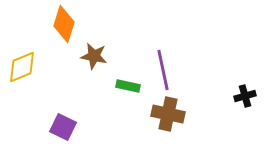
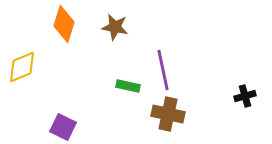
brown star: moved 21 px right, 29 px up
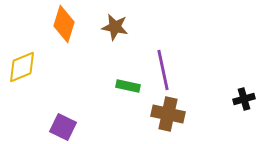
black cross: moved 1 px left, 3 px down
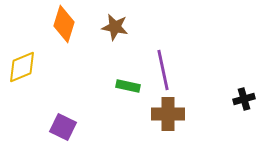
brown cross: rotated 12 degrees counterclockwise
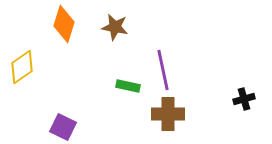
yellow diamond: rotated 12 degrees counterclockwise
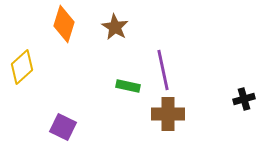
brown star: rotated 20 degrees clockwise
yellow diamond: rotated 8 degrees counterclockwise
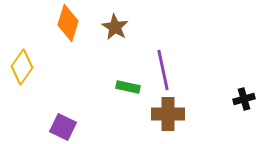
orange diamond: moved 4 px right, 1 px up
yellow diamond: rotated 12 degrees counterclockwise
green rectangle: moved 1 px down
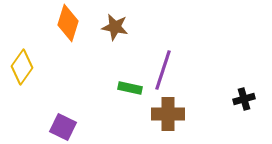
brown star: rotated 20 degrees counterclockwise
purple line: rotated 30 degrees clockwise
green rectangle: moved 2 px right, 1 px down
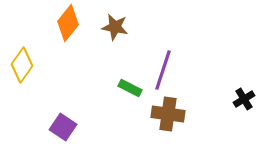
orange diamond: rotated 21 degrees clockwise
yellow diamond: moved 2 px up
green rectangle: rotated 15 degrees clockwise
black cross: rotated 15 degrees counterclockwise
brown cross: rotated 8 degrees clockwise
purple square: rotated 8 degrees clockwise
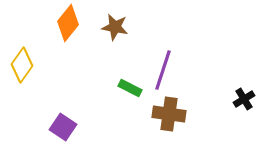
brown cross: moved 1 px right
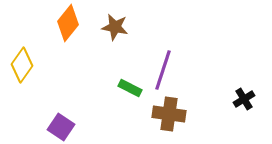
purple square: moved 2 px left
